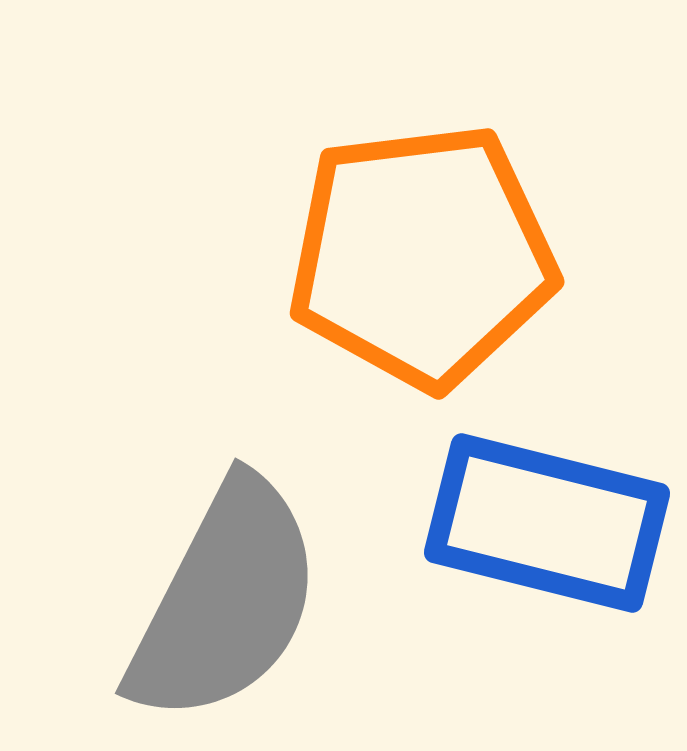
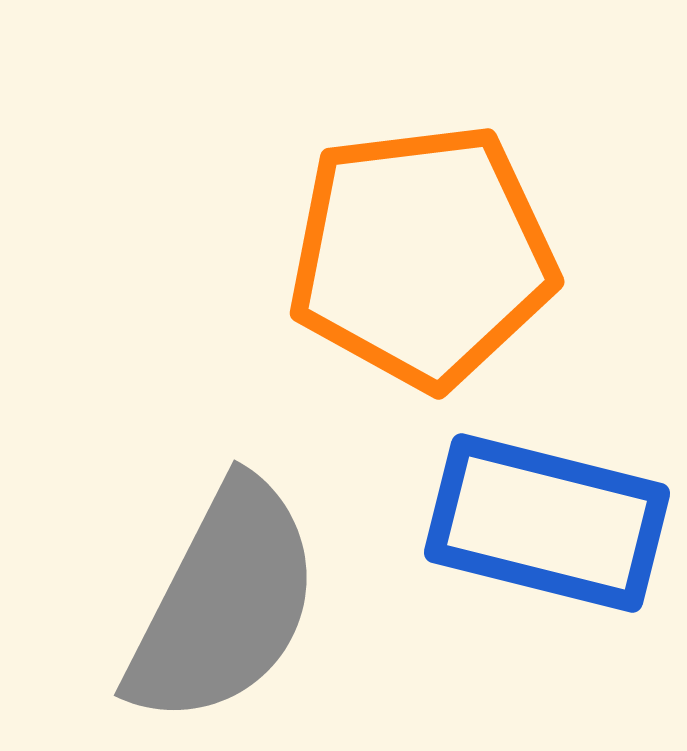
gray semicircle: moved 1 px left, 2 px down
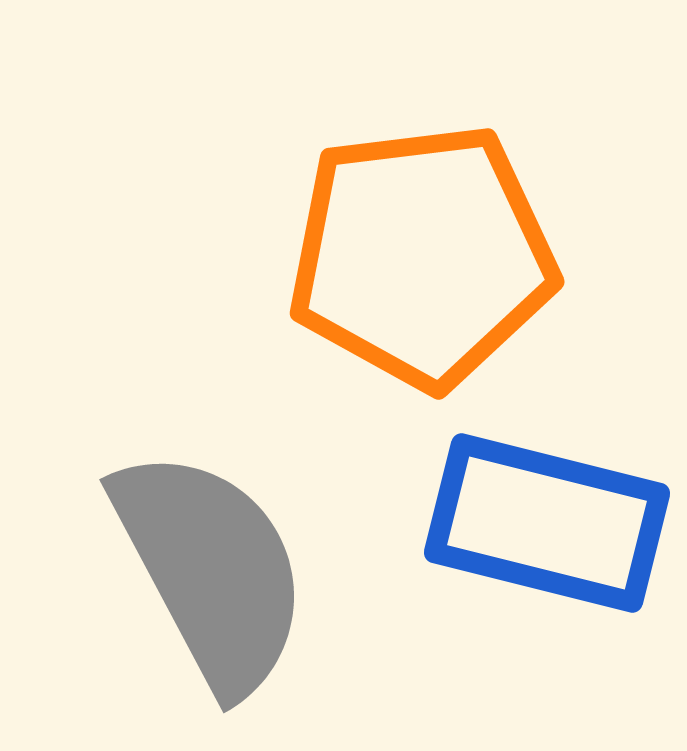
gray semicircle: moved 13 px left, 33 px up; rotated 55 degrees counterclockwise
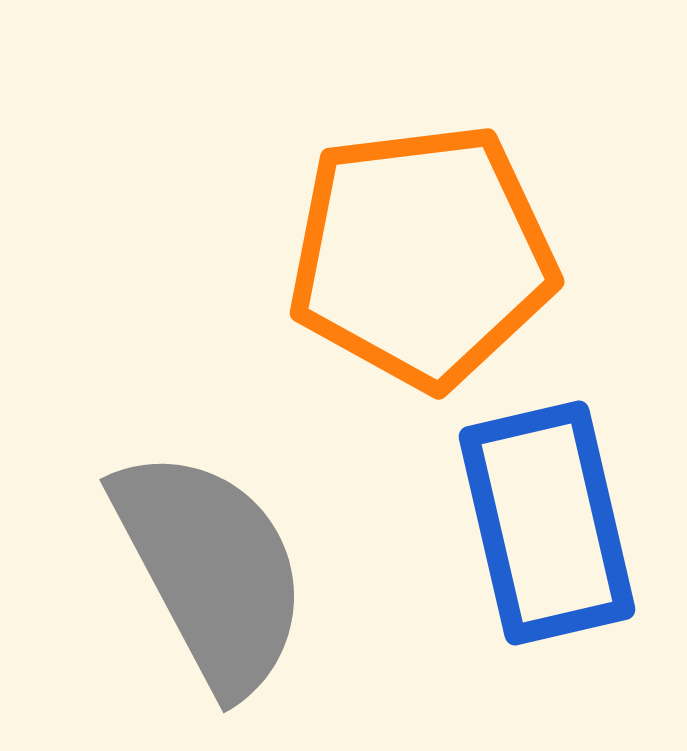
blue rectangle: rotated 63 degrees clockwise
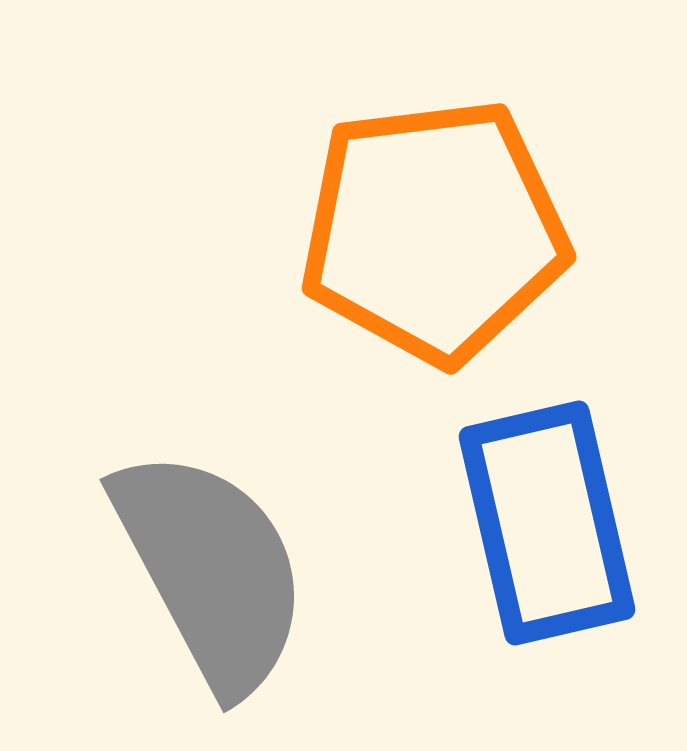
orange pentagon: moved 12 px right, 25 px up
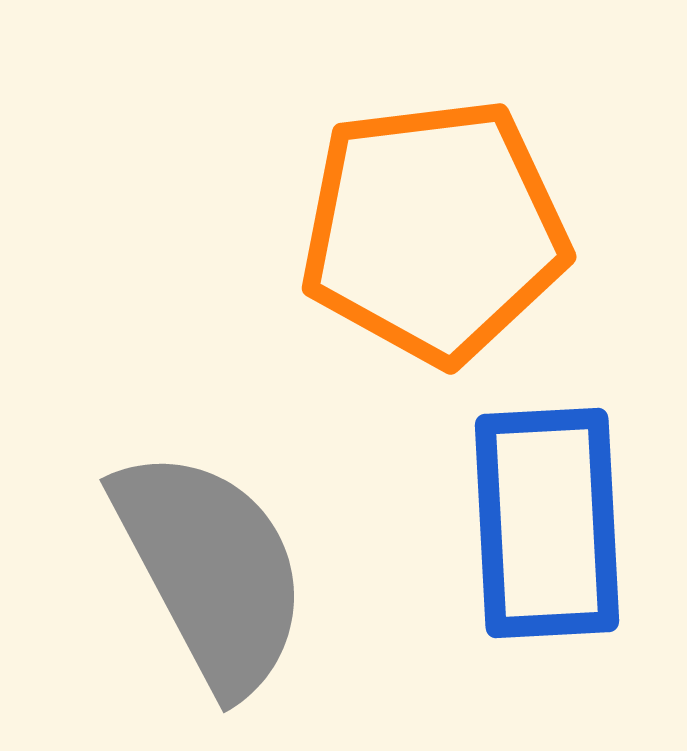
blue rectangle: rotated 10 degrees clockwise
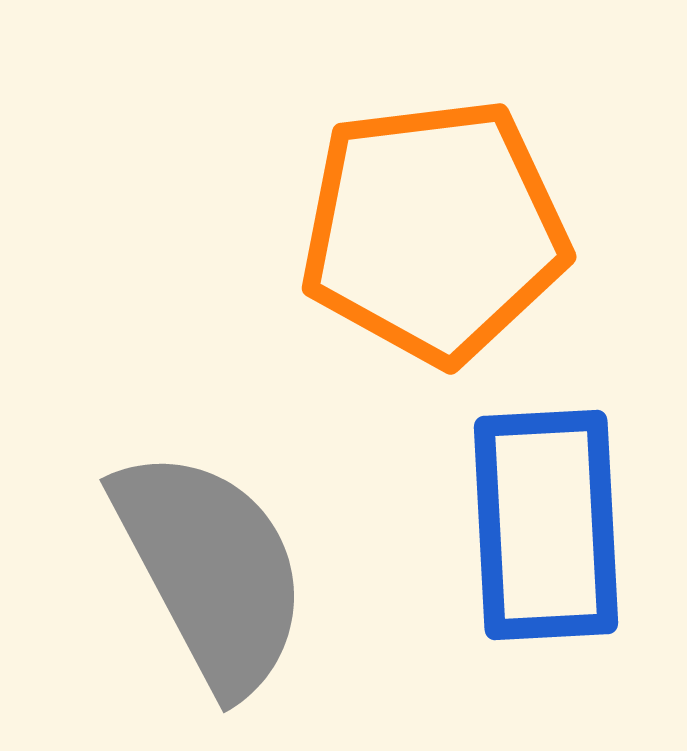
blue rectangle: moved 1 px left, 2 px down
